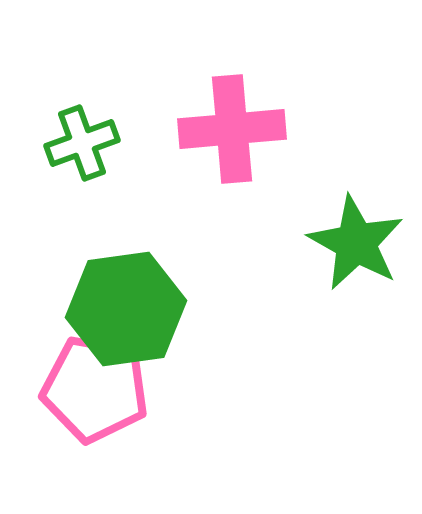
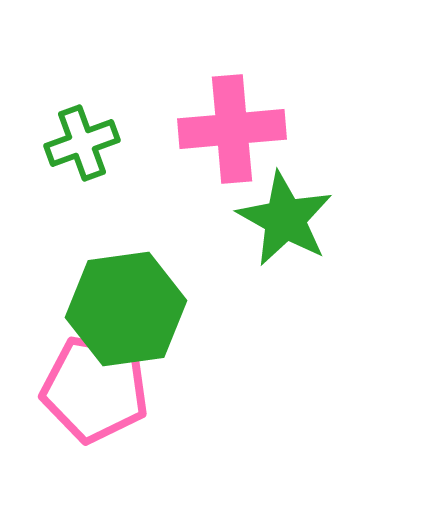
green star: moved 71 px left, 24 px up
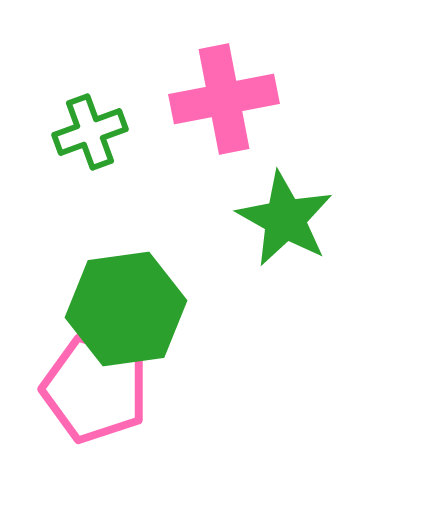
pink cross: moved 8 px left, 30 px up; rotated 6 degrees counterclockwise
green cross: moved 8 px right, 11 px up
pink pentagon: rotated 8 degrees clockwise
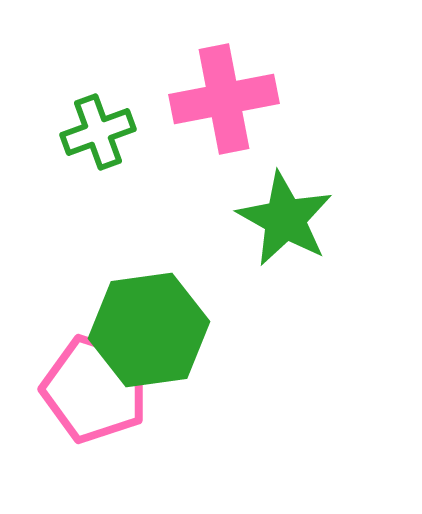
green cross: moved 8 px right
green hexagon: moved 23 px right, 21 px down
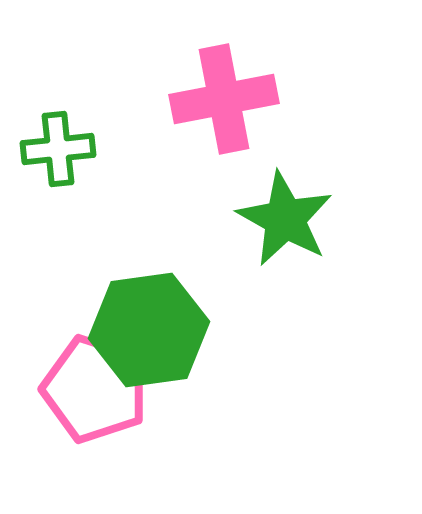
green cross: moved 40 px left, 17 px down; rotated 14 degrees clockwise
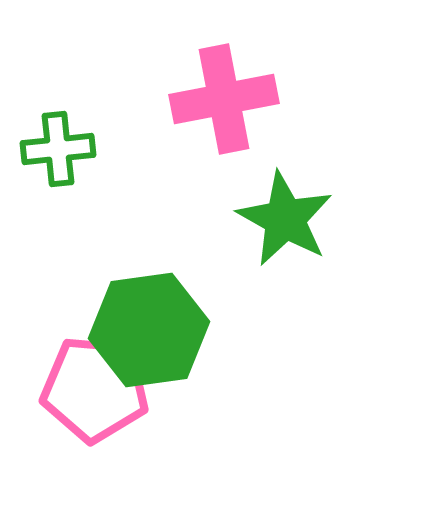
pink pentagon: rotated 13 degrees counterclockwise
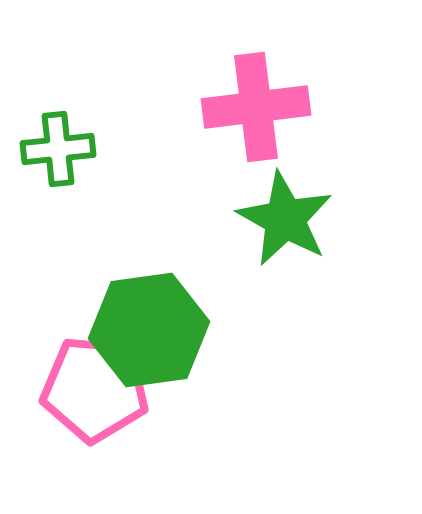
pink cross: moved 32 px right, 8 px down; rotated 4 degrees clockwise
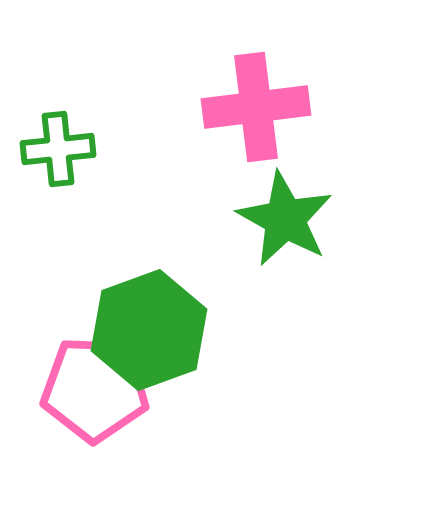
green hexagon: rotated 12 degrees counterclockwise
pink pentagon: rotated 3 degrees counterclockwise
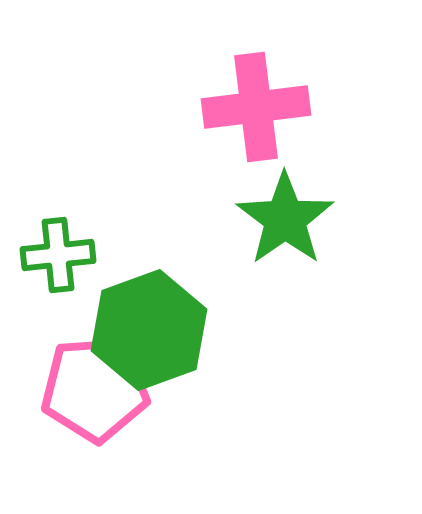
green cross: moved 106 px down
green star: rotated 8 degrees clockwise
pink pentagon: rotated 6 degrees counterclockwise
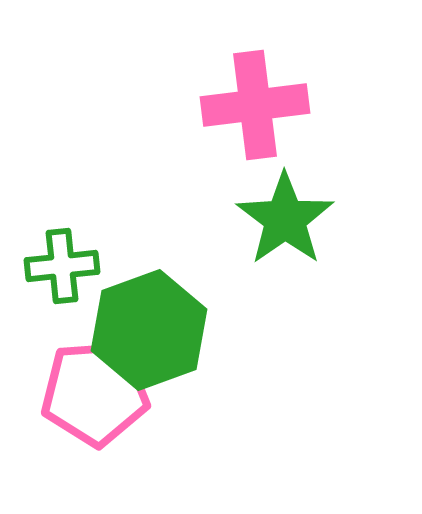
pink cross: moved 1 px left, 2 px up
green cross: moved 4 px right, 11 px down
pink pentagon: moved 4 px down
